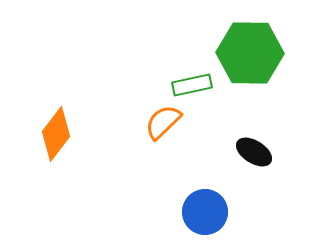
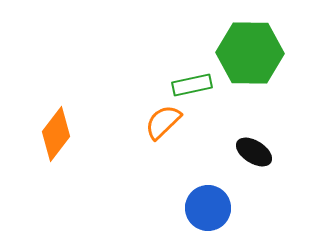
blue circle: moved 3 px right, 4 px up
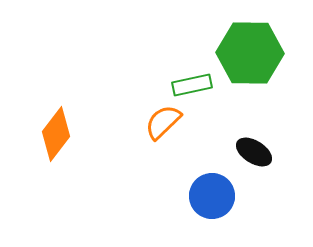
blue circle: moved 4 px right, 12 px up
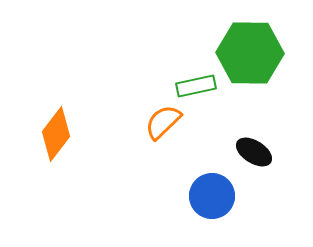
green rectangle: moved 4 px right, 1 px down
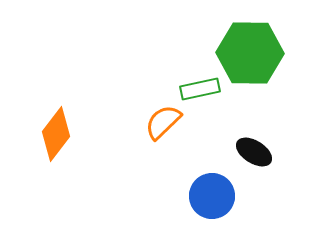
green rectangle: moved 4 px right, 3 px down
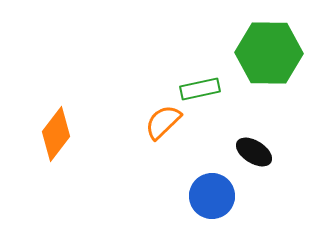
green hexagon: moved 19 px right
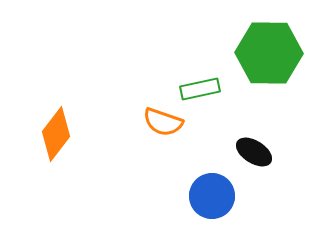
orange semicircle: rotated 117 degrees counterclockwise
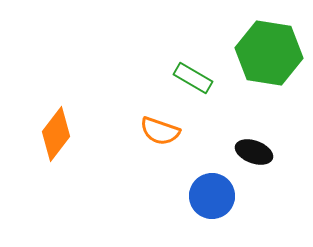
green hexagon: rotated 8 degrees clockwise
green rectangle: moved 7 px left, 11 px up; rotated 42 degrees clockwise
orange semicircle: moved 3 px left, 9 px down
black ellipse: rotated 12 degrees counterclockwise
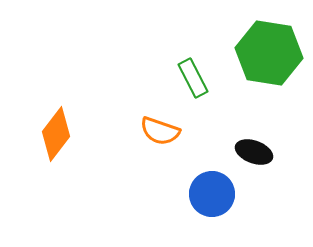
green rectangle: rotated 33 degrees clockwise
blue circle: moved 2 px up
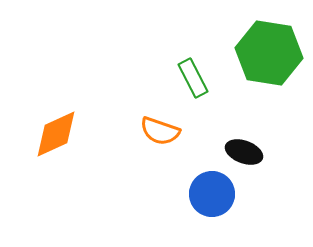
orange diamond: rotated 28 degrees clockwise
black ellipse: moved 10 px left
